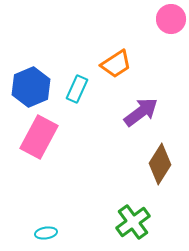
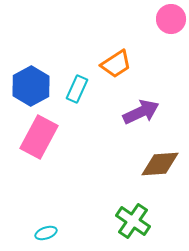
blue hexagon: moved 1 px up; rotated 6 degrees counterclockwise
purple arrow: rotated 12 degrees clockwise
brown diamond: rotated 54 degrees clockwise
green cross: moved 1 px up; rotated 20 degrees counterclockwise
cyan ellipse: rotated 10 degrees counterclockwise
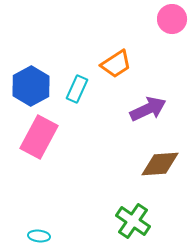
pink circle: moved 1 px right
purple arrow: moved 7 px right, 3 px up
cyan ellipse: moved 7 px left, 3 px down; rotated 25 degrees clockwise
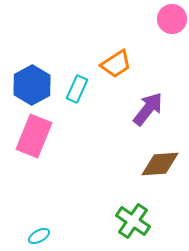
blue hexagon: moved 1 px right, 1 px up
purple arrow: rotated 27 degrees counterclockwise
pink rectangle: moved 5 px left, 1 px up; rotated 6 degrees counterclockwise
cyan ellipse: rotated 35 degrees counterclockwise
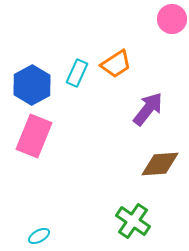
cyan rectangle: moved 16 px up
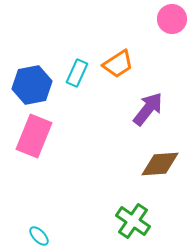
orange trapezoid: moved 2 px right
blue hexagon: rotated 18 degrees clockwise
cyan ellipse: rotated 75 degrees clockwise
